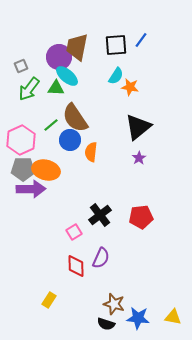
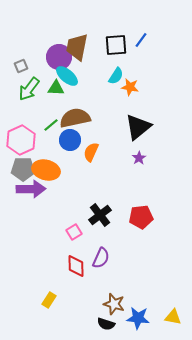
brown semicircle: rotated 112 degrees clockwise
orange semicircle: rotated 18 degrees clockwise
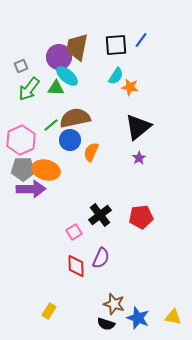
yellow rectangle: moved 11 px down
blue star: rotated 15 degrees clockwise
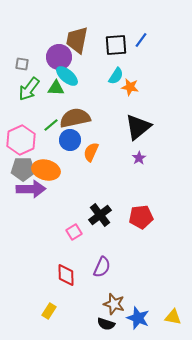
brown trapezoid: moved 7 px up
gray square: moved 1 px right, 2 px up; rotated 32 degrees clockwise
purple semicircle: moved 1 px right, 9 px down
red diamond: moved 10 px left, 9 px down
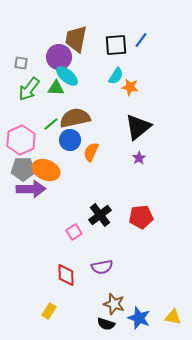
brown trapezoid: moved 1 px left, 1 px up
gray square: moved 1 px left, 1 px up
green line: moved 1 px up
orange ellipse: rotated 8 degrees clockwise
purple semicircle: rotated 55 degrees clockwise
blue star: moved 1 px right
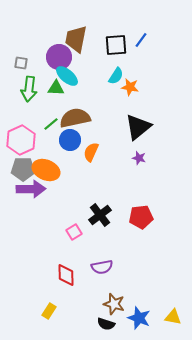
green arrow: rotated 30 degrees counterclockwise
purple star: rotated 24 degrees counterclockwise
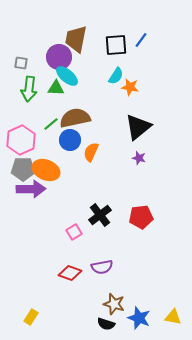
red diamond: moved 4 px right, 2 px up; rotated 70 degrees counterclockwise
yellow rectangle: moved 18 px left, 6 px down
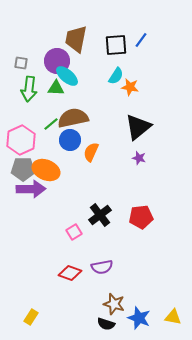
purple circle: moved 2 px left, 4 px down
brown semicircle: moved 2 px left
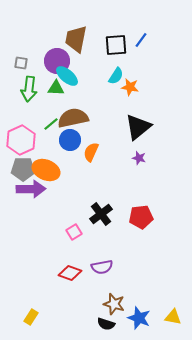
black cross: moved 1 px right, 1 px up
